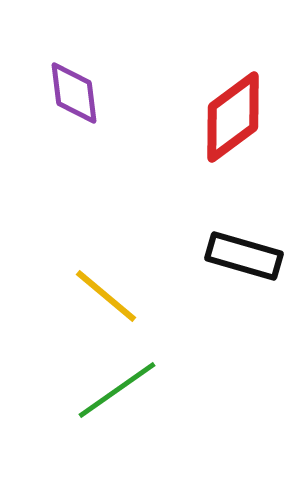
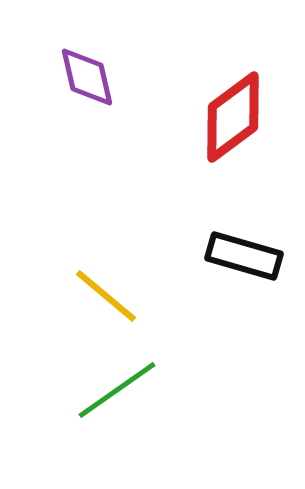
purple diamond: moved 13 px right, 16 px up; rotated 6 degrees counterclockwise
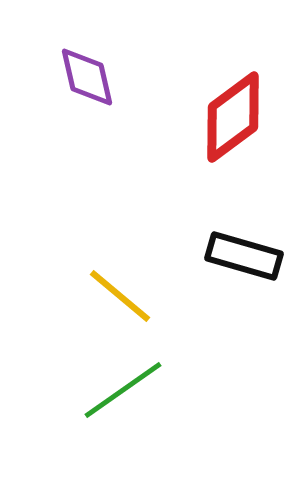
yellow line: moved 14 px right
green line: moved 6 px right
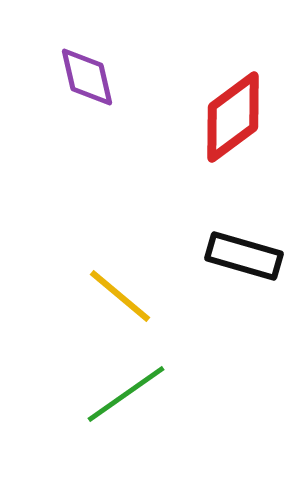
green line: moved 3 px right, 4 px down
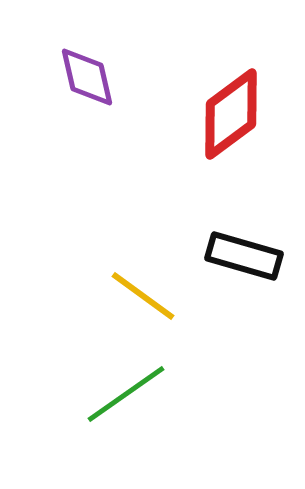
red diamond: moved 2 px left, 3 px up
yellow line: moved 23 px right; rotated 4 degrees counterclockwise
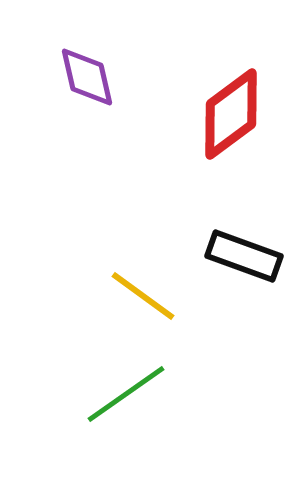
black rectangle: rotated 4 degrees clockwise
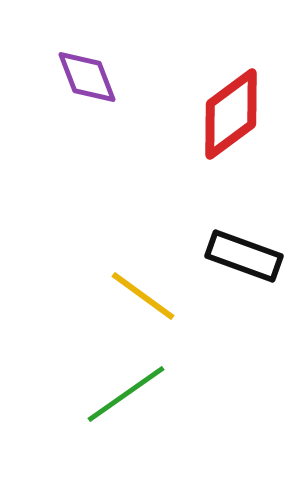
purple diamond: rotated 8 degrees counterclockwise
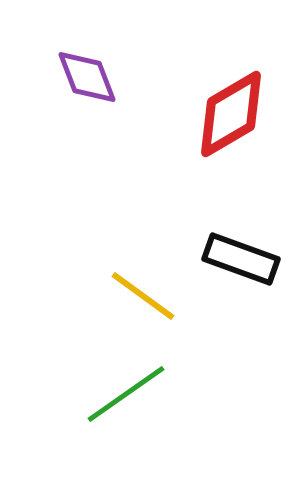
red diamond: rotated 6 degrees clockwise
black rectangle: moved 3 px left, 3 px down
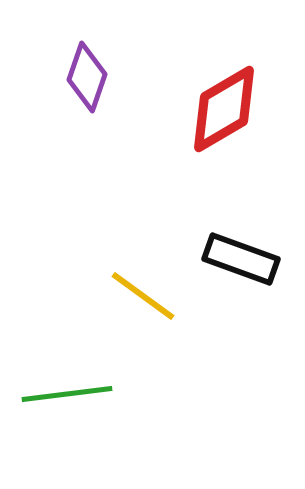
purple diamond: rotated 40 degrees clockwise
red diamond: moved 7 px left, 5 px up
green line: moved 59 px left; rotated 28 degrees clockwise
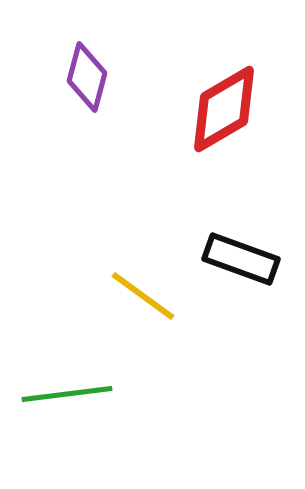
purple diamond: rotated 4 degrees counterclockwise
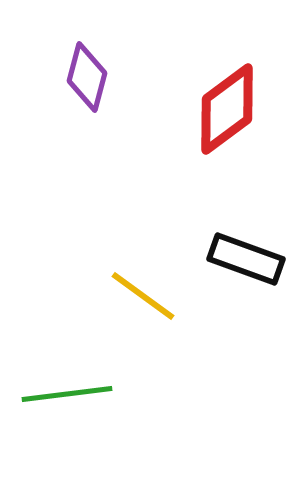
red diamond: moved 3 px right; rotated 6 degrees counterclockwise
black rectangle: moved 5 px right
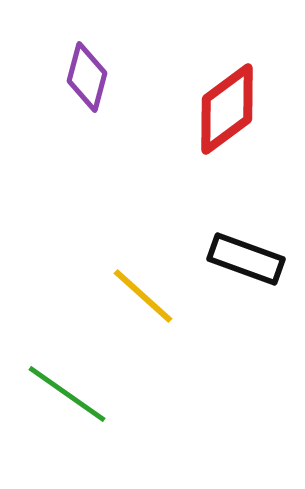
yellow line: rotated 6 degrees clockwise
green line: rotated 42 degrees clockwise
